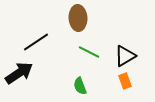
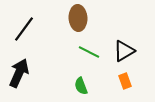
black line: moved 12 px left, 13 px up; rotated 20 degrees counterclockwise
black triangle: moved 1 px left, 5 px up
black arrow: rotated 32 degrees counterclockwise
green semicircle: moved 1 px right
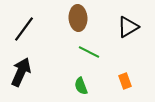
black triangle: moved 4 px right, 24 px up
black arrow: moved 2 px right, 1 px up
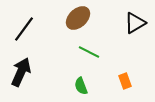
brown ellipse: rotated 50 degrees clockwise
black triangle: moved 7 px right, 4 px up
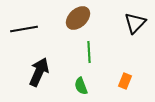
black triangle: rotated 15 degrees counterclockwise
black line: rotated 44 degrees clockwise
green line: rotated 60 degrees clockwise
black arrow: moved 18 px right
orange rectangle: rotated 42 degrees clockwise
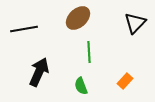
orange rectangle: rotated 21 degrees clockwise
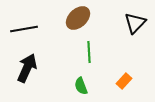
black arrow: moved 12 px left, 4 px up
orange rectangle: moved 1 px left
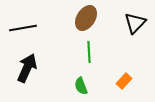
brown ellipse: moved 8 px right; rotated 15 degrees counterclockwise
black line: moved 1 px left, 1 px up
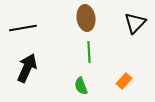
brown ellipse: rotated 40 degrees counterclockwise
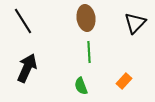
black line: moved 7 px up; rotated 68 degrees clockwise
